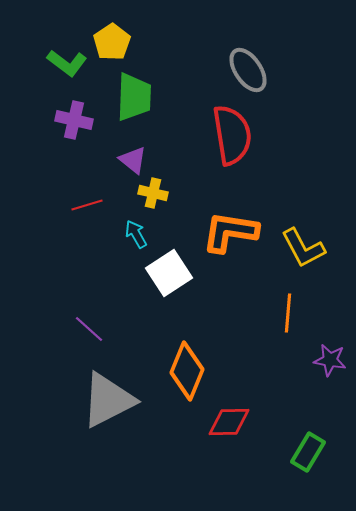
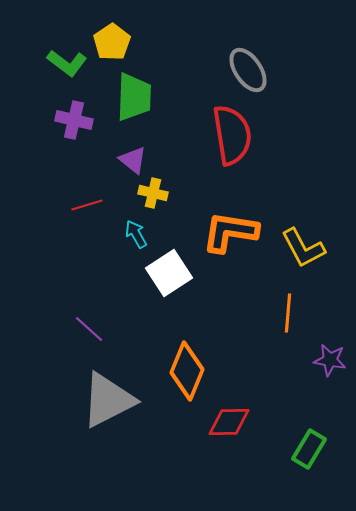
green rectangle: moved 1 px right, 3 px up
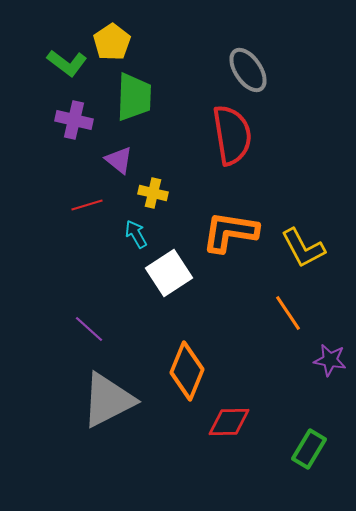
purple triangle: moved 14 px left
orange line: rotated 39 degrees counterclockwise
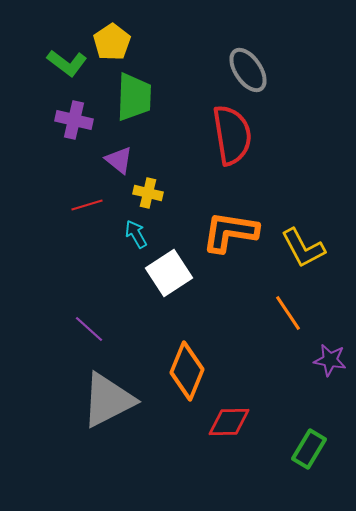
yellow cross: moved 5 px left
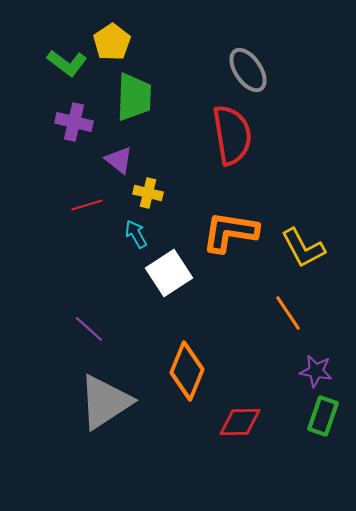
purple cross: moved 2 px down
purple star: moved 14 px left, 11 px down
gray triangle: moved 3 px left, 2 px down; rotated 6 degrees counterclockwise
red diamond: moved 11 px right
green rectangle: moved 14 px right, 33 px up; rotated 12 degrees counterclockwise
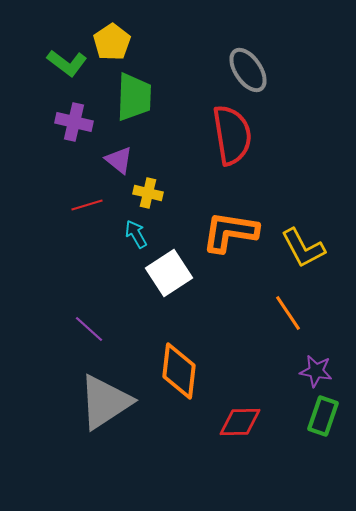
orange diamond: moved 8 px left; rotated 16 degrees counterclockwise
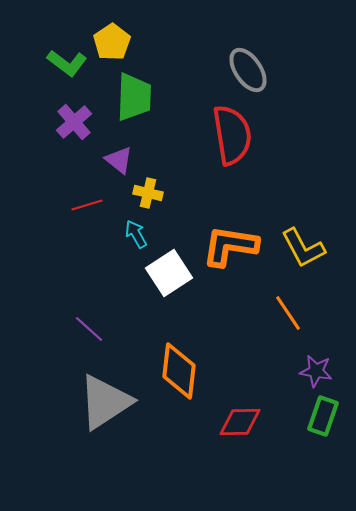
purple cross: rotated 36 degrees clockwise
orange L-shape: moved 14 px down
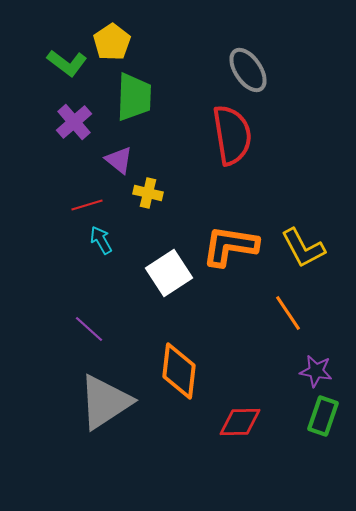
cyan arrow: moved 35 px left, 6 px down
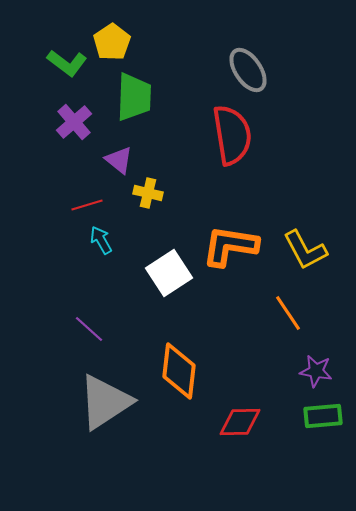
yellow L-shape: moved 2 px right, 2 px down
green rectangle: rotated 66 degrees clockwise
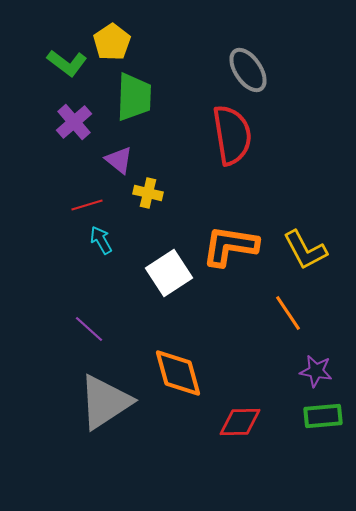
orange diamond: moved 1 px left, 2 px down; rotated 22 degrees counterclockwise
